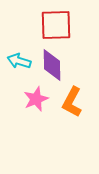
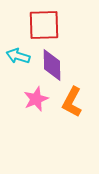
red square: moved 12 px left
cyan arrow: moved 1 px left, 5 px up
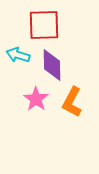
cyan arrow: moved 1 px up
pink star: rotated 15 degrees counterclockwise
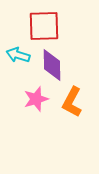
red square: moved 1 px down
pink star: rotated 20 degrees clockwise
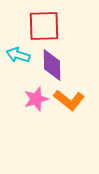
orange L-shape: moved 3 px left, 2 px up; rotated 80 degrees counterclockwise
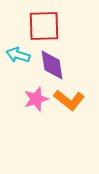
purple diamond: rotated 8 degrees counterclockwise
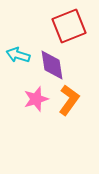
red square: moved 25 px right; rotated 20 degrees counterclockwise
orange L-shape: rotated 92 degrees counterclockwise
